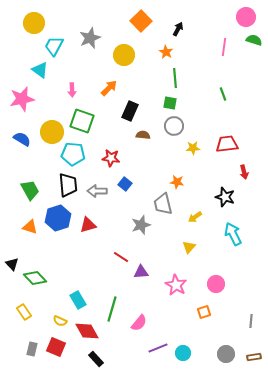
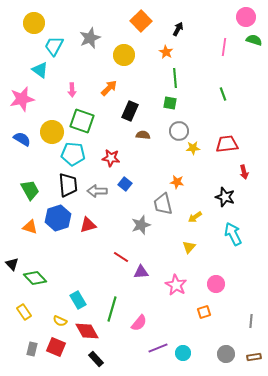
gray circle at (174, 126): moved 5 px right, 5 px down
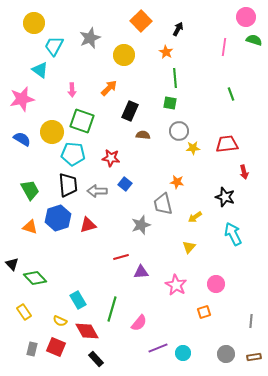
green line at (223, 94): moved 8 px right
red line at (121, 257): rotated 49 degrees counterclockwise
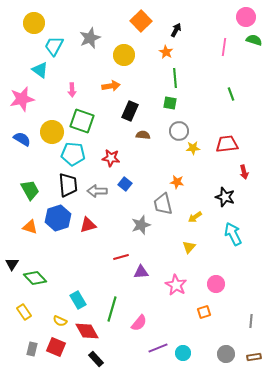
black arrow at (178, 29): moved 2 px left, 1 px down
orange arrow at (109, 88): moved 2 px right, 2 px up; rotated 36 degrees clockwise
black triangle at (12, 264): rotated 16 degrees clockwise
